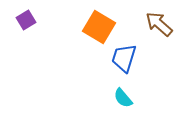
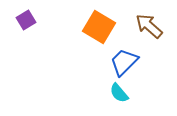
brown arrow: moved 10 px left, 2 px down
blue trapezoid: moved 4 px down; rotated 28 degrees clockwise
cyan semicircle: moved 4 px left, 5 px up
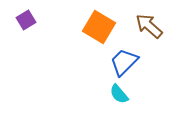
cyan semicircle: moved 1 px down
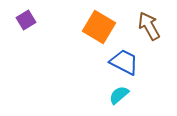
brown arrow: rotated 20 degrees clockwise
blue trapezoid: rotated 72 degrees clockwise
cyan semicircle: moved 1 px down; rotated 90 degrees clockwise
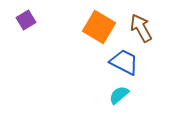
brown arrow: moved 8 px left, 2 px down
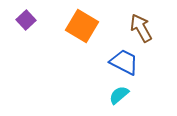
purple square: rotated 12 degrees counterclockwise
orange square: moved 17 px left, 1 px up
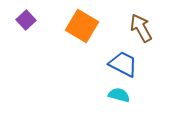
blue trapezoid: moved 1 px left, 2 px down
cyan semicircle: rotated 55 degrees clockwise
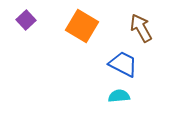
cyan semicircle: moved 1 px down; rotated 20 degrees counterclockwise
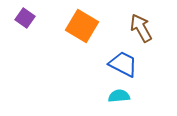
purple square: moved 1 px left, 2 px up; rotated 12 degrees counterclockwise
